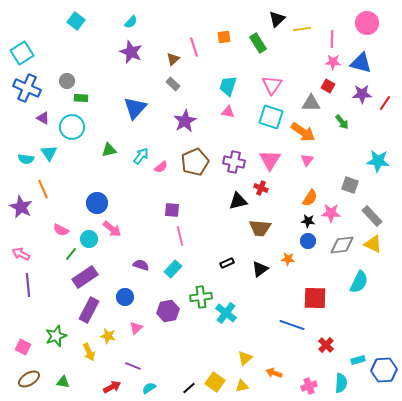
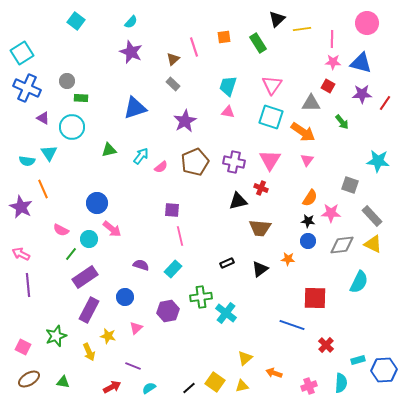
blue triangle at (135, 108): rotated 30 degrees clockwise
cyan semicircle at (26, 159): moved 1 px right, 2 px down
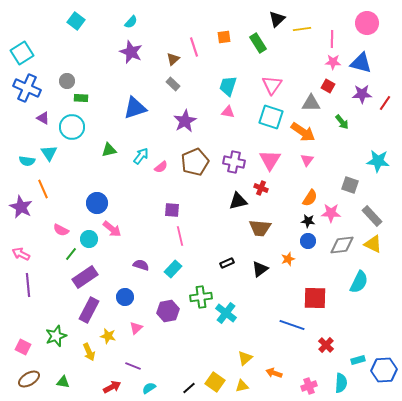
orange star at (288, 259): rotated 24 degrees counterclockwise
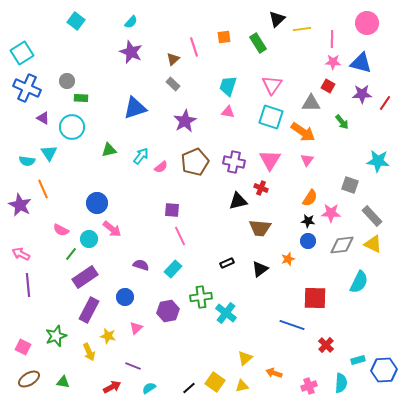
purple star at (21, 207): moved 1 px left, 2 px up
pink line at (180, 236): rotated 12 degrees counterclockwise
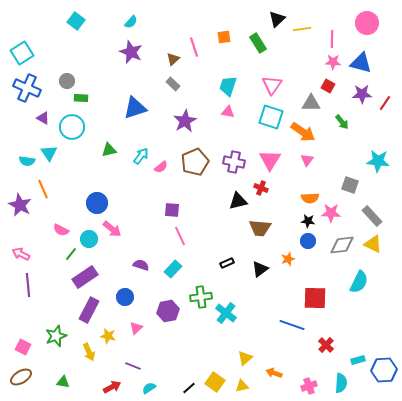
orange semicircle at (310, 198): rotated 54 degrees clockwise
brown ellipse at (29, 379): moved 8 px left, 2 px up
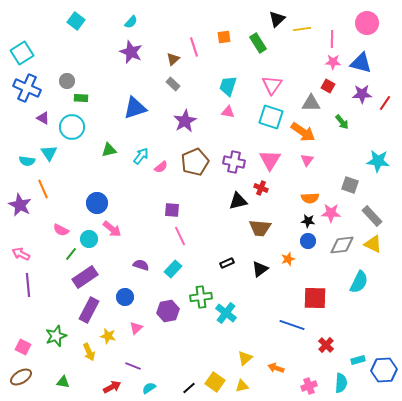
orange arrow at (274, 373): moved 2 px right, 5 px up
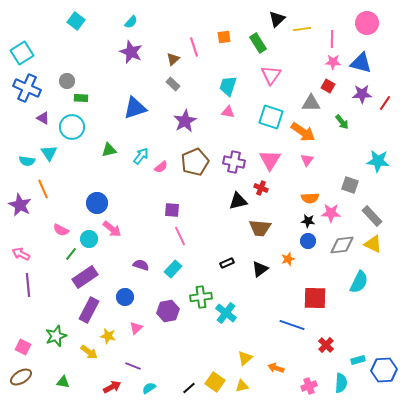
pink triangle at (272, 85): moved 1 px left, 10 px up
yellow arrow at (89, 352): rotated 30 degrees counterclockwise
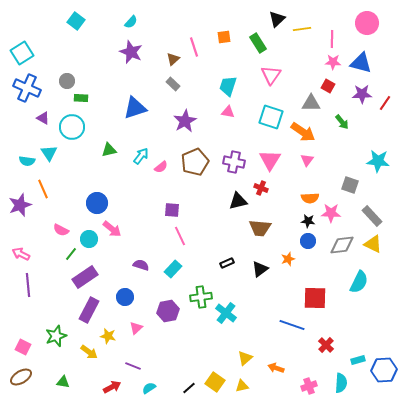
purple star at (20, 205): rotated 25 degrees clockwise
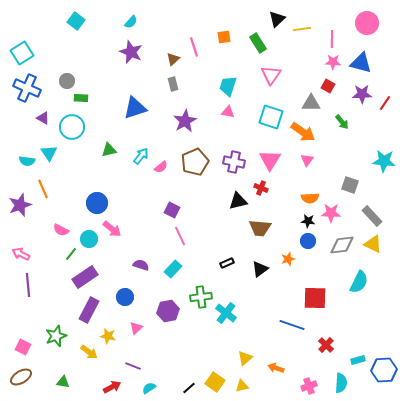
gray rectangle at (173, 84): rotated 32 degrees clockwise
cyan star at (378, 161): moved 6 px right
purple square at (172, 210): rotated 21 degrees clockwise
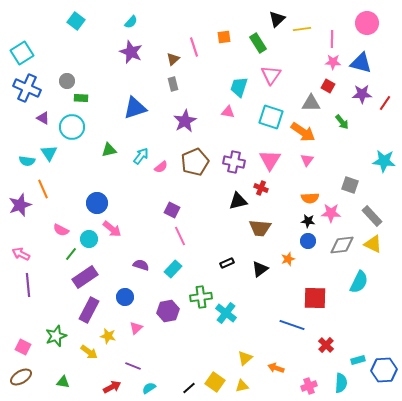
cyan trapezoid at (228, 86): moved 11 px right, 1 px down
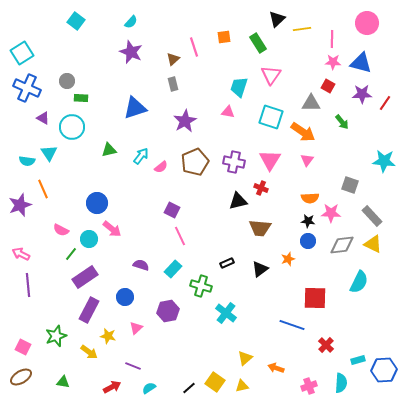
green cross at (201, 297): moved 11 px up; rotated 25 degrees clockwise
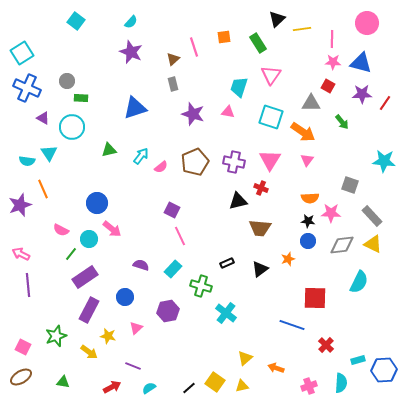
purple star at (185, 121): moved 8 px right, 7 px up; rotated 25 degrees counterclockwise
